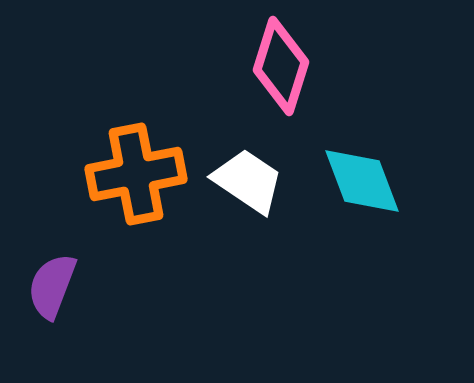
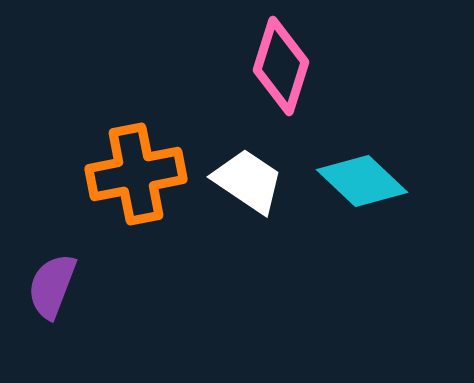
cyan diamond: rotated 26 degrees counterclockwise
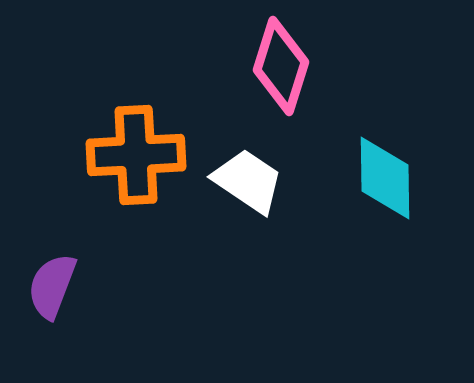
orange cross: moved 19 px up; rotated 8 degrees clockwise
cyan diamond: moved 23 px right, 3 px up; rotated 46 degrees clockwise
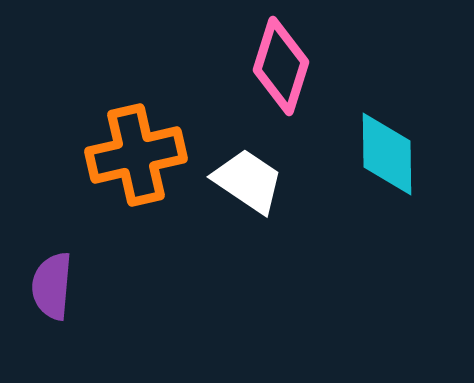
orange cross: rotated 10 degrees counterclockwise
cyan diamond: moved 2 px right, 24 px up
purple semicircle: rotated 16 degrees counterclockwise
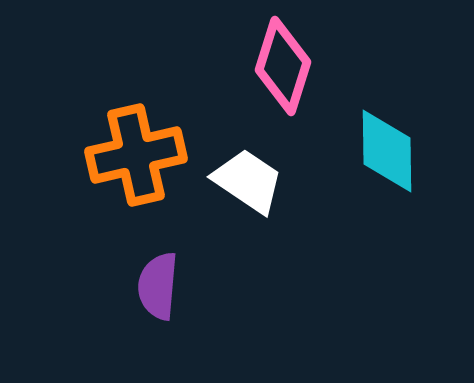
pink diamond: moved 2 px right
cyan diamond: moved 3 px up
purple semicircle: moved 106 px right
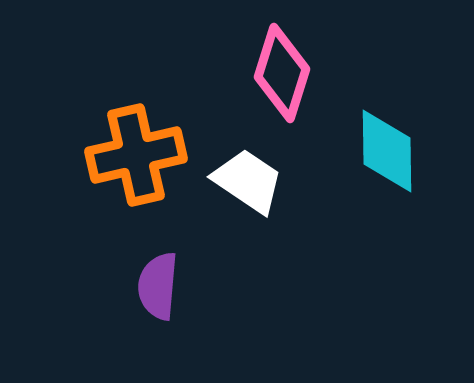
pink diamond: moved 1 px left, 7 px down
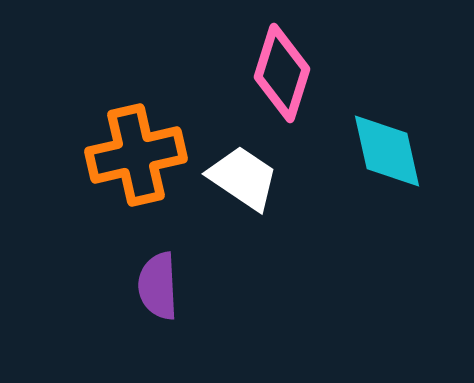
cyan diamond: rotated 12 degrees counterclockwise
white trapezoid: moved 5 px left, 3 px up
purple semicircle: rotated 8 degrees counterclockwise
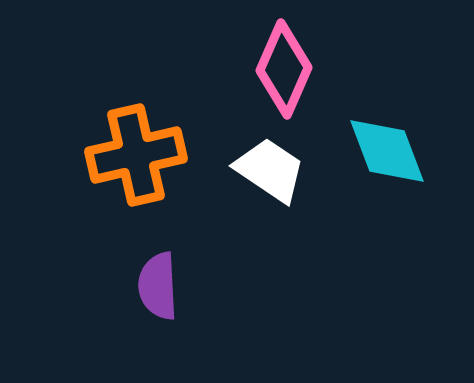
pink diamond: moved 2 px right, 4 px up; rotated 6 degrees clockwise
cyan diamond: rotated 8 degrees counterclockwise
white trapezoid: moved 27 px right, 8 px up
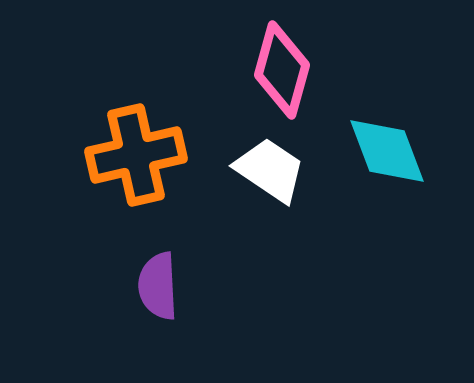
pink diamond: moved 2 px left, 1 px down; rotated 8 degrees counterclockwise
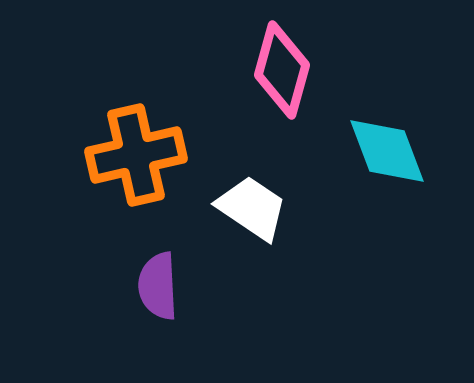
white trapezoid: moved 18 px left, 38 px down
